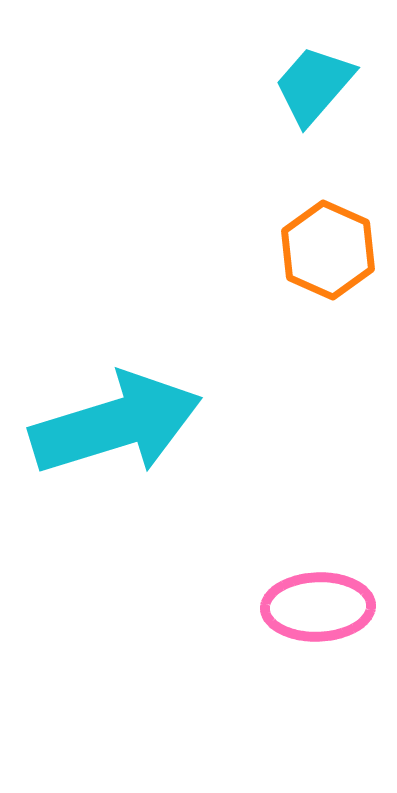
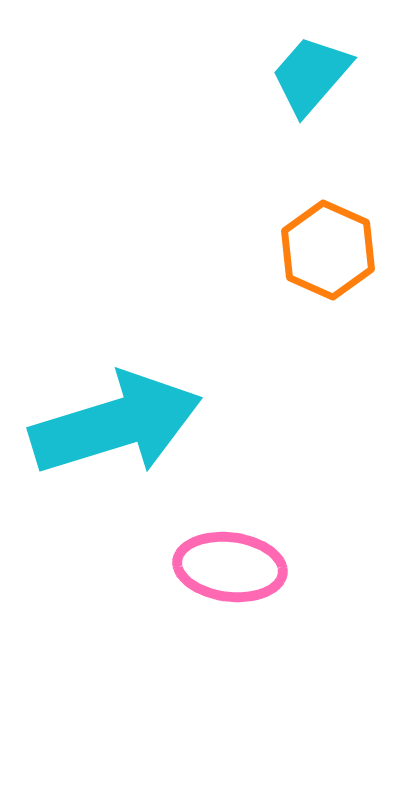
cyan trapezoid: moved 3 px left, 10 px up
pink ellipse: moved 88 px left, 40 px up; rotated 9 degrees clockwise
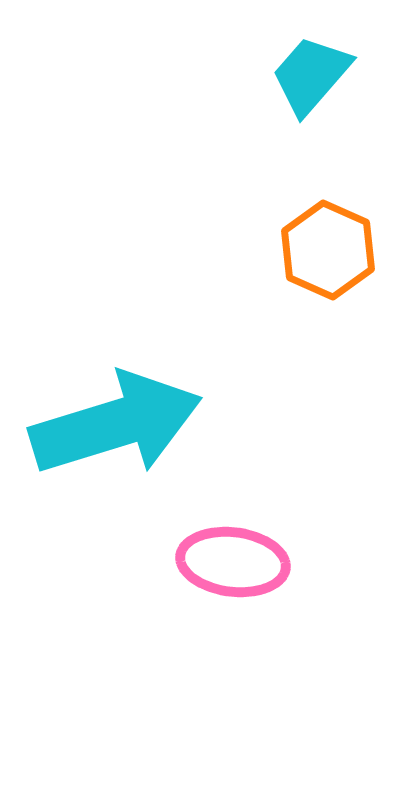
pink ellipse: moved 3 px right, 5 px up
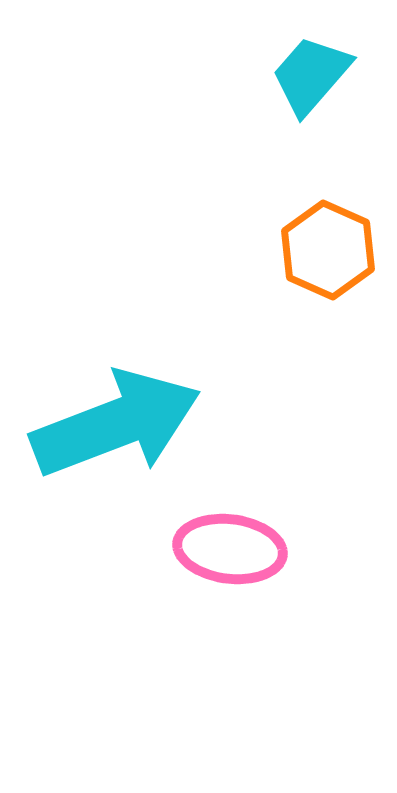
cyan arrow: rotated 4 degrees counterclockwise
pink ellipse: moved 3 px left, 13 px up
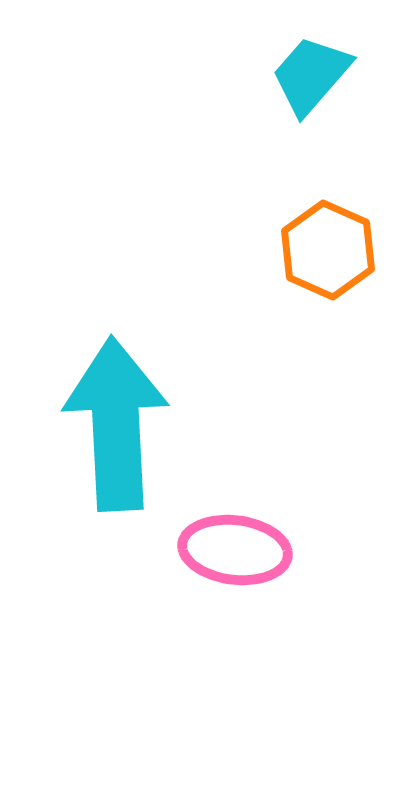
cyan arrow: rotated 72 degrees counterclockwise
pink ellipse: moved 5 px right, 1 px down
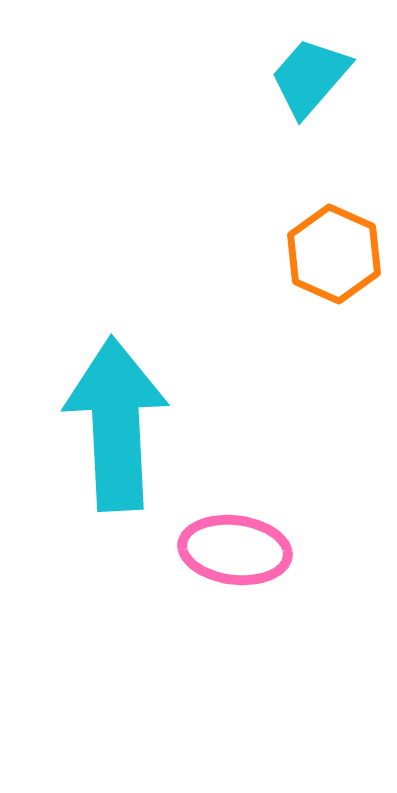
cyan trapezoid: moved 1 px left, 2 px down
orange hexagon: moved 6 px right, 4 px down
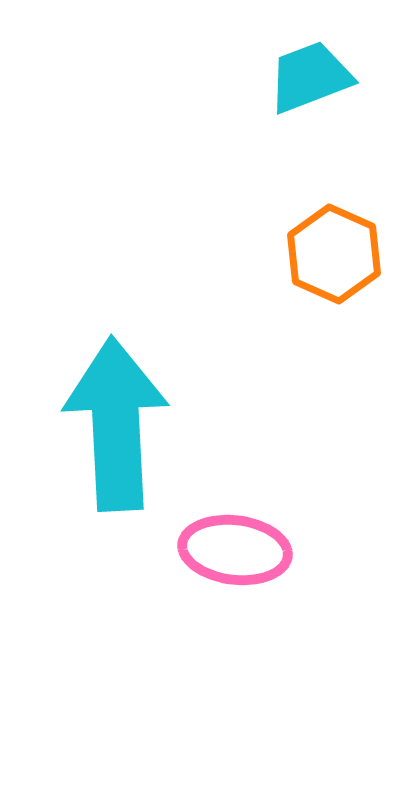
cyan trapezoid: rotated 28 degrees clockwise
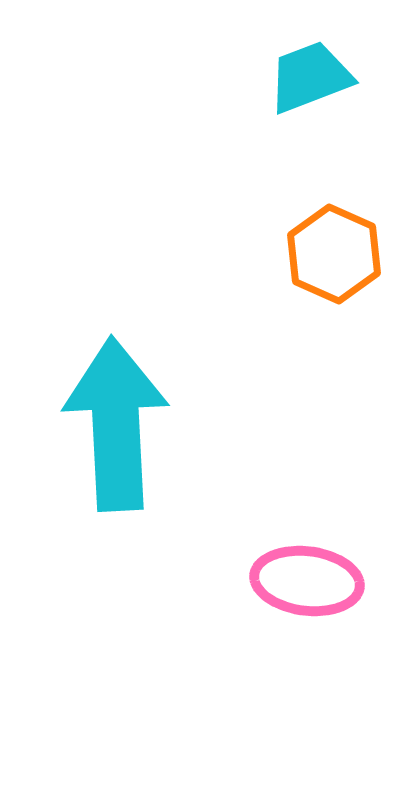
pink ellipse: moved 72 px right, 31 px down
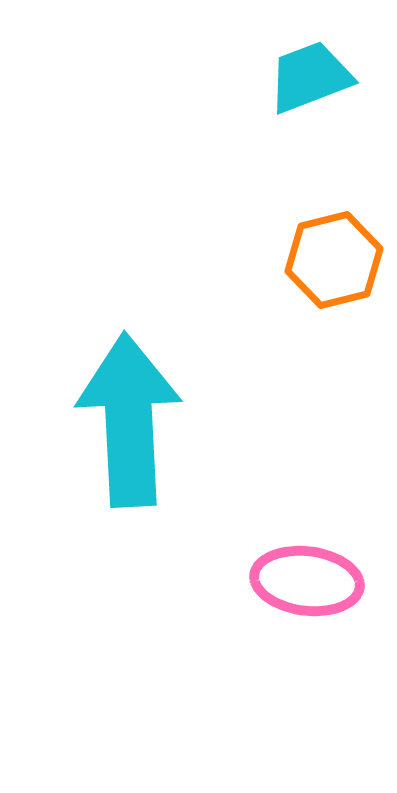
orange hexagon: moved 6 px down; rotated 22 degrees clockwise
cyan arrow: moved 13 px right, 4 px up
